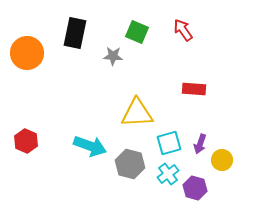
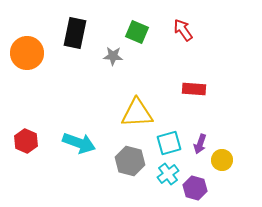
cyan arrow: moved 11 px left, 3 px up
gray hexagon: moved 3 px up
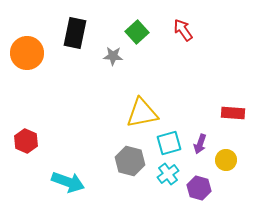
green square: rotated 25 degrees clockwise
red rectangle: moved 39 px right, 24 px down
yellow triangle: moved 5 px right; rotated 8 degrees counterclockwise
cyan arrow: moved 11 px left, 39 px down
yellow circle: moved 4 px right
purple hexagon: moved 4 px right
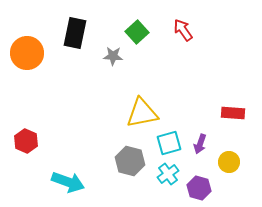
yellow circle: moved 3 px right, 2 px down
